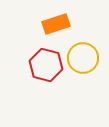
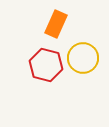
orange rectangle: rotated 48 degrees counterclockwise
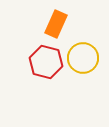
red hexagon: moved 3 px up
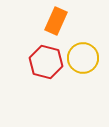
orange rectangle: moved 3 px up
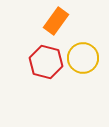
orange rectangle: rotated 12 degrees clockwise
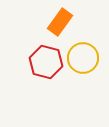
orange rectangle: moved 4 px right, 1 px down
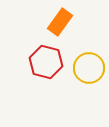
yellow circle: moved 6 px right, 10 px down
